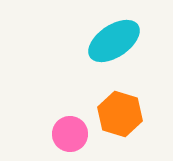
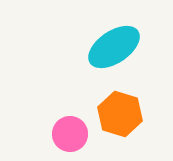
cyan ellipse: moved 6 px down
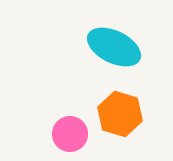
cyan ellipse: rotated 60 degrees clockwise
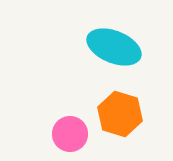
cyan ellipse: rotated 4 degrees counterclockwise
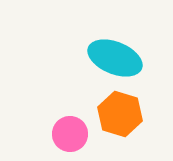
cyan ellipse: moved 1 px right, 11 px down
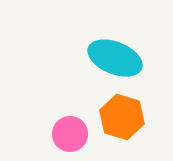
orange hexagon: moved 2 px right, 3 px down
